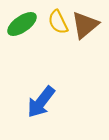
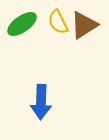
brown triangle: moved 1 px left; rotated 8 degrees clockwise
blue arrow: rotated 36 degrees counterclockwise
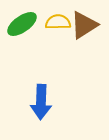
yellow semicircle: rotated 115 degrees clockwise
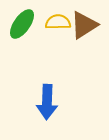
green ellipse: rotated 20 degrees counterclockwise
blue arrow: moved 6 px right
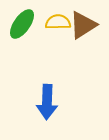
brown triangle: moved 1 px left
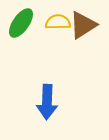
green ellipse: moved 1 px left, 1 px up
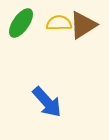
yellow semicircle: moved 1 px right, 1 px down
blue arrow: rotated 44 degrees counterclockwise
